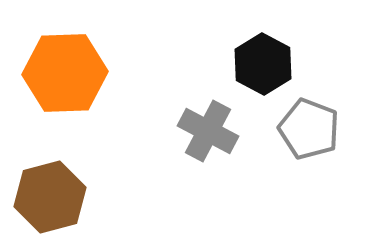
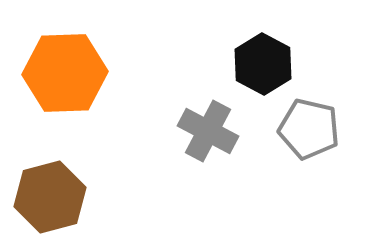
gray pentagon: rotated 8 degrees counterclockwise
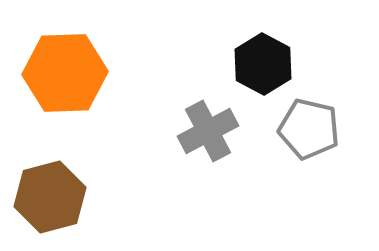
gray cross: rotated 34 degrees clockwise
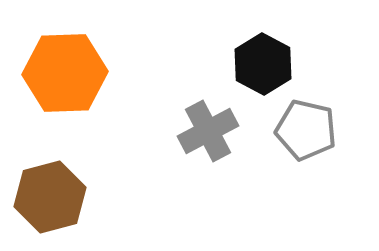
gray pentagon: moved 3 px left, 1 px down
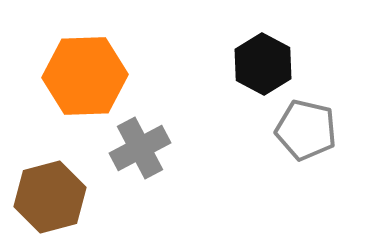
orange hexagon: moved 20 px right, 3 px down
gray cross: moved 68 px left, 17 px down
